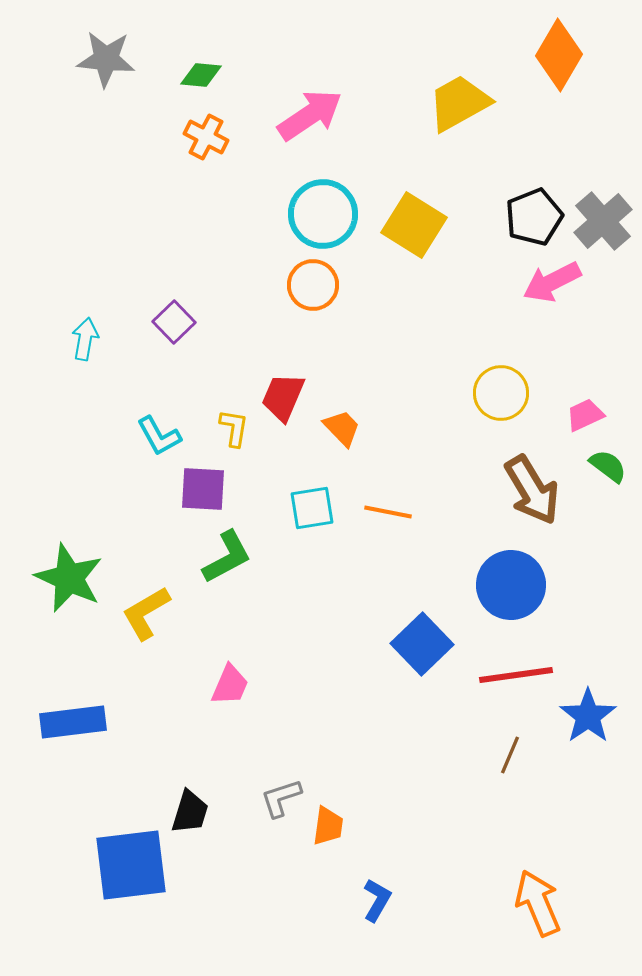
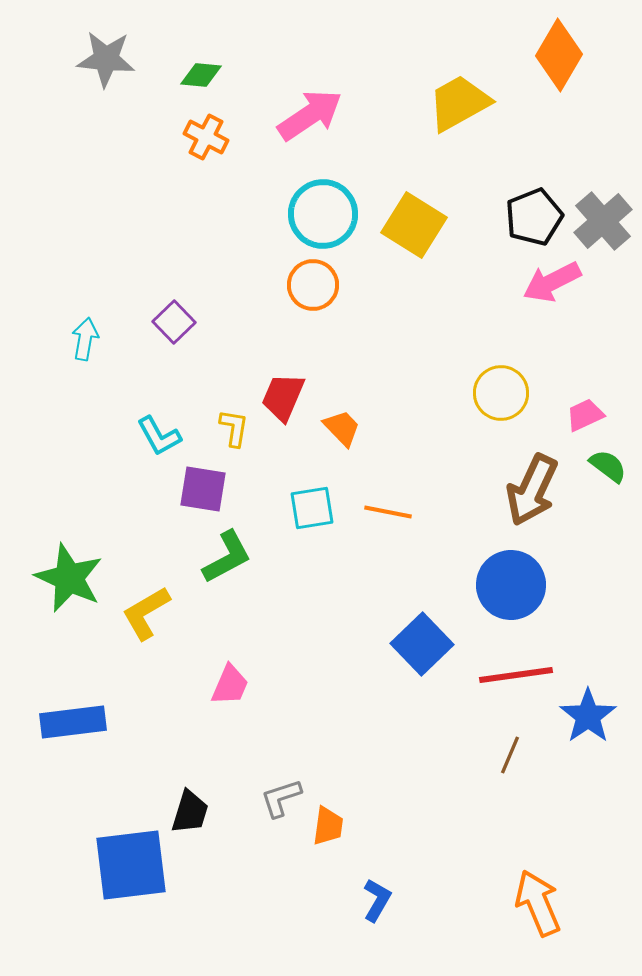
purple square at (203, 489): rotated 6 degrees clockwise
brown arrow at (532, 490): rotated 56 degrees clockwise
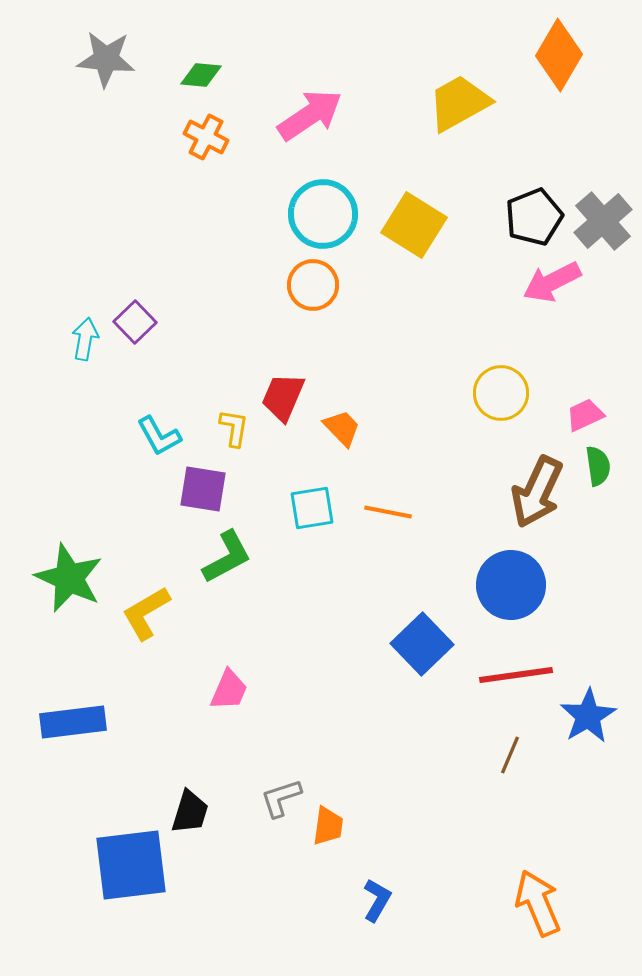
purple square at (174, 322): moved 39 px left
green semicircle at (608, 466): moved 10 px left; rotated 45 degrees clockwise
brown arrow at (532, 490): moved 5 px right, 2 px down
pink trapezoid at (230, 685): moved 1 px left, 5 px down
blue star at (588, 716): rotated 4 degrees clockwise
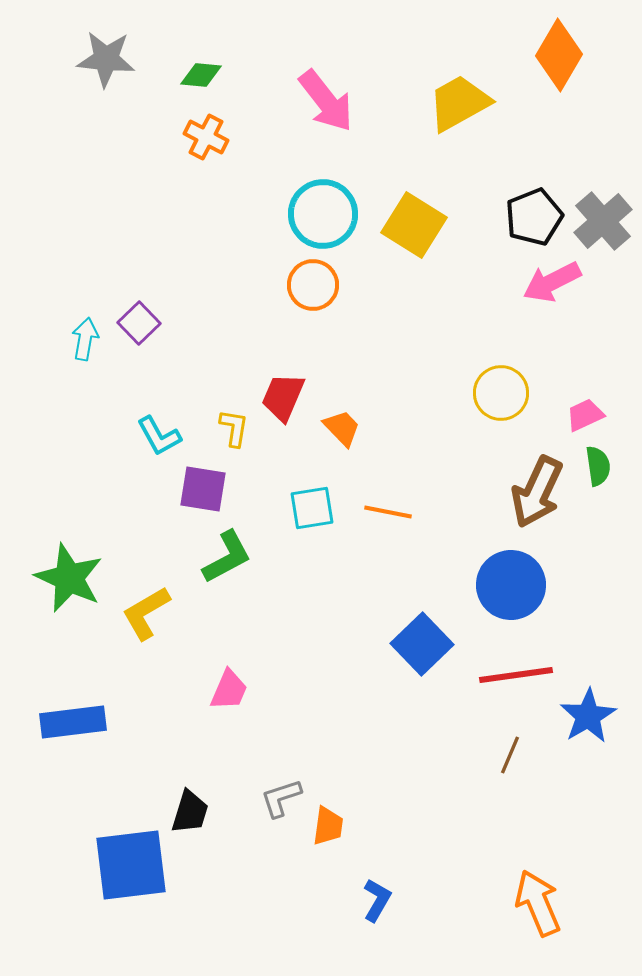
pink arrow at (310, 115): moved 16 px right, 14 px up; rotated 86 degrees clockwise
purple square at (135, 322): moved 4 px right, 1 px down
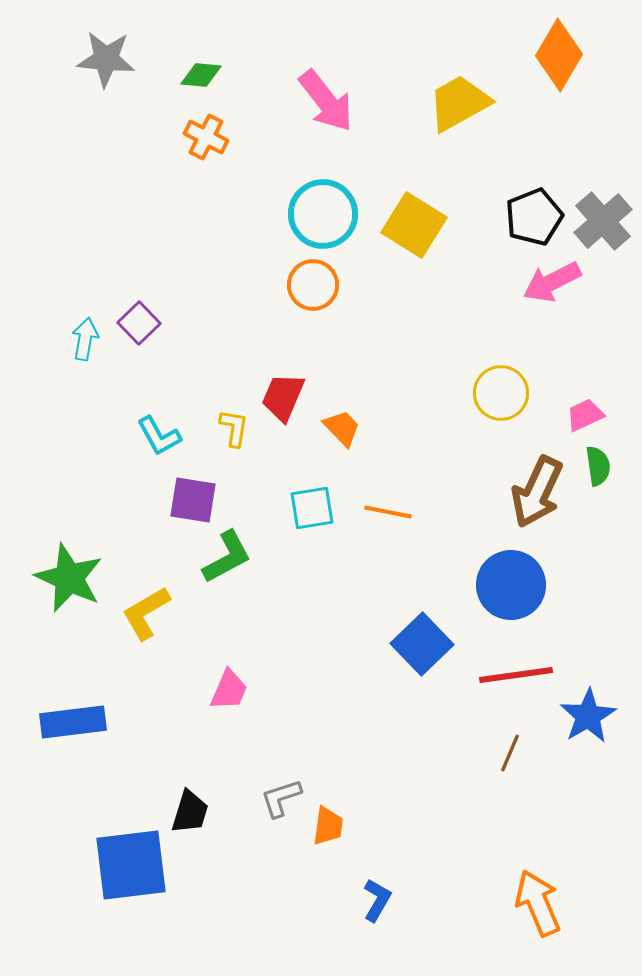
purple square at (203, 489): moved 10 px left, 11 px down
brown line at (510, 755): moved 2 px up
